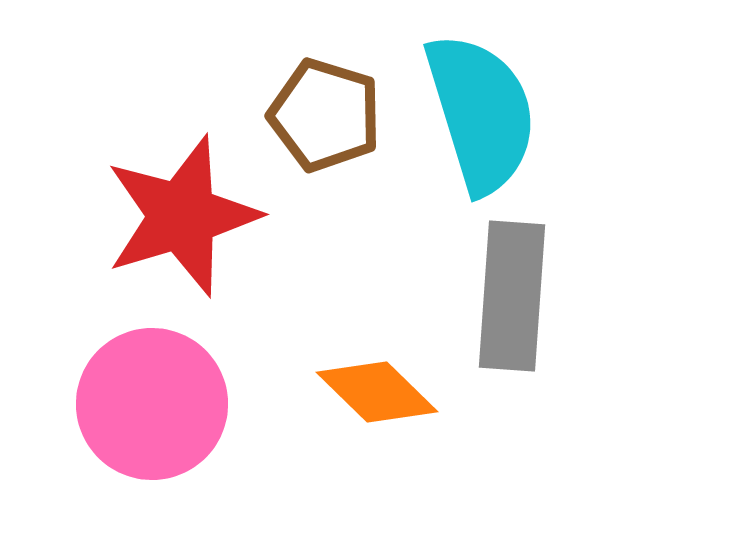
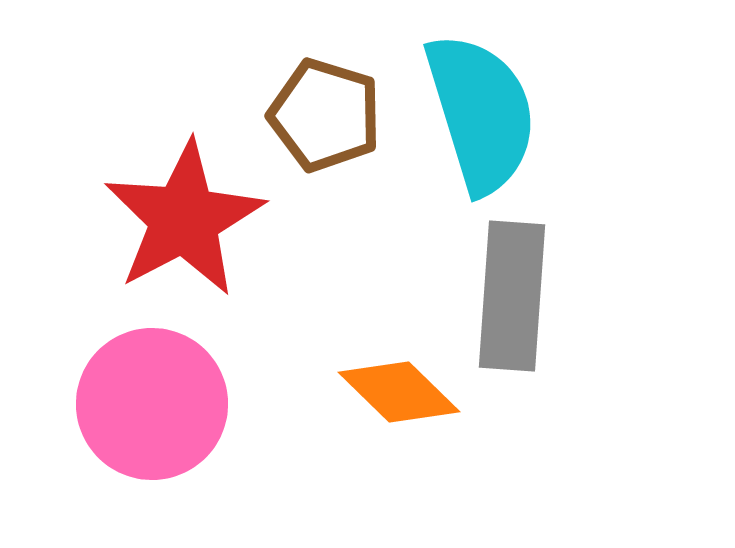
red star: moved 2 px right, 3 px down; rotated 11 degrees counterclockwise
orange diamond: moved 22 px right
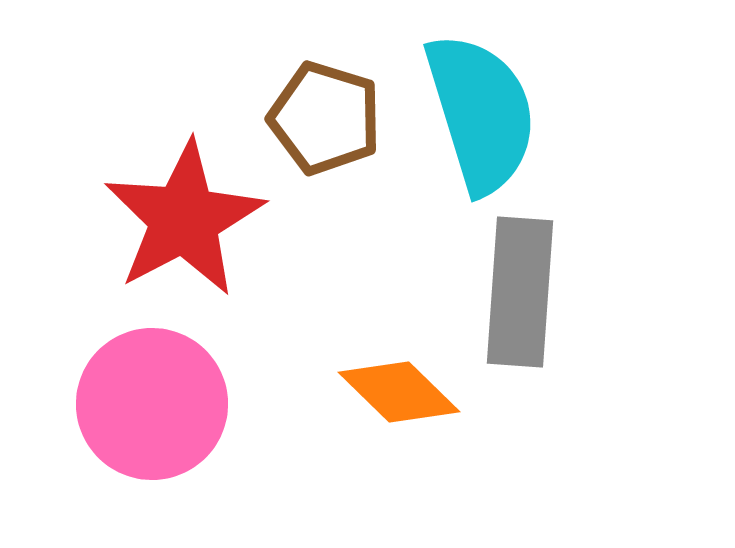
brown pentagon: moved 3 px down
gray rectangle: moved 8 px right, 4 px up
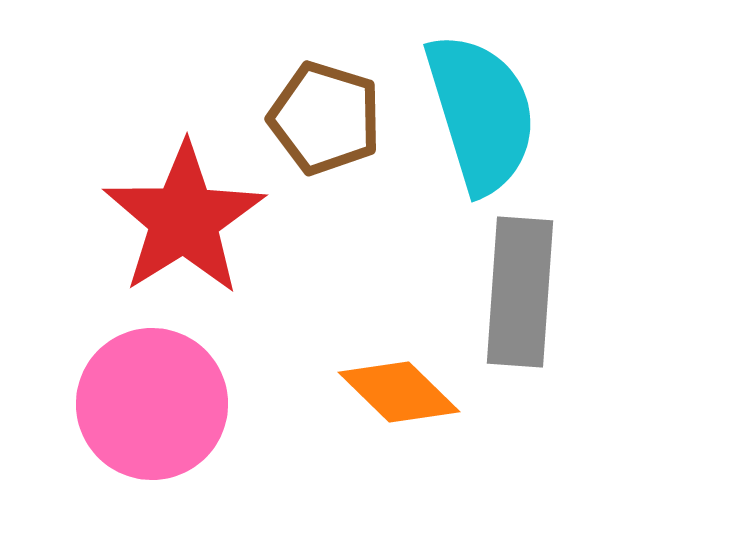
red star: rotated 4 degrees counterclockwise
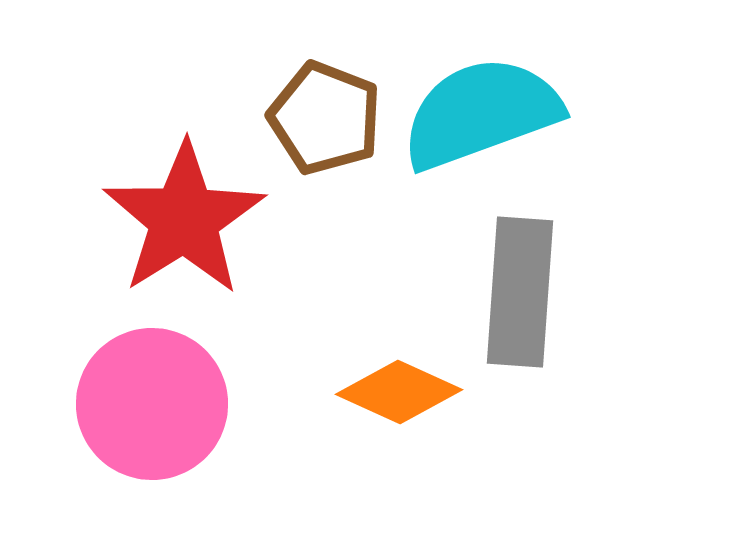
cyan semicircle: rotated 93 degrees counterclockwise
brown pentagon: rotated 4 degrees clockwise
orange diamond: rotated 20 degrees counterclockwise
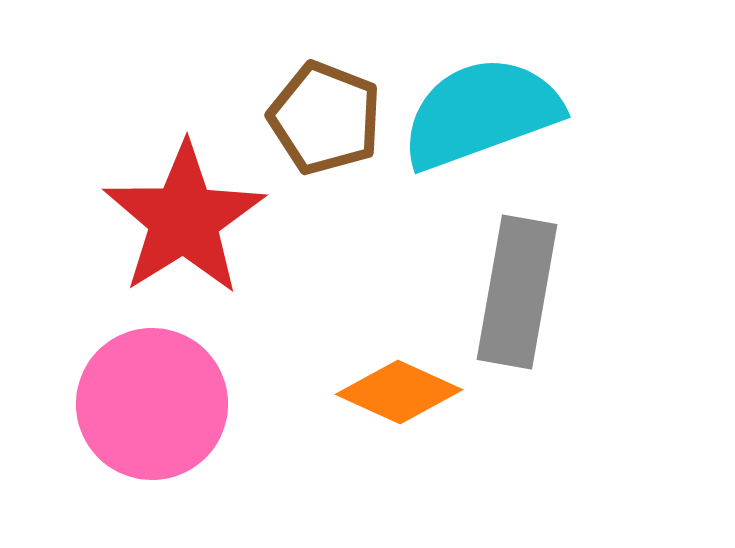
gray rectangle: moved 3 px left; rotated 6 degrees clockwise
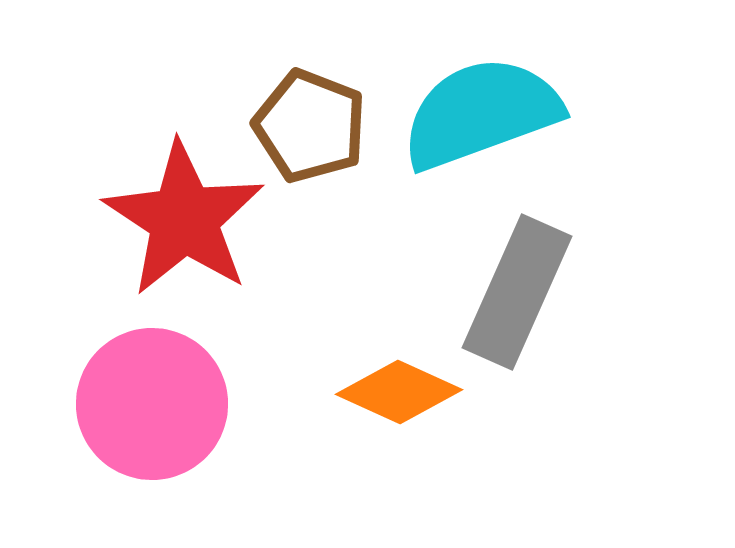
brown pentagon: moved 15 px left, 8 px down
red star: rotated 7 degrees counterclockwise
gray rectangle: rotated 14 degrees clockwise
